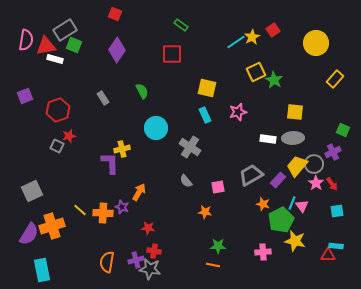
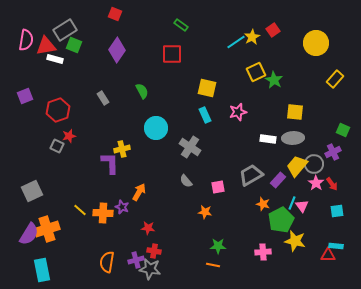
orange cross at (52, 226): moved 5 px left, 3 px down
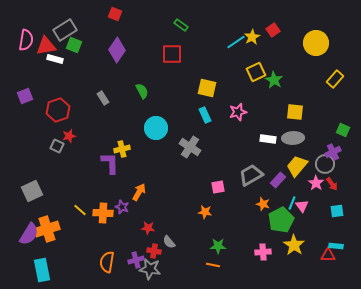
gray circle at (314, 164): moved 11 px right
gray semicircle at (186, 181): moved 17 px left, 61 px down
yellow star at (295, 241): moved 1 px left, 4 px down; rotated 20 degrees clockwise
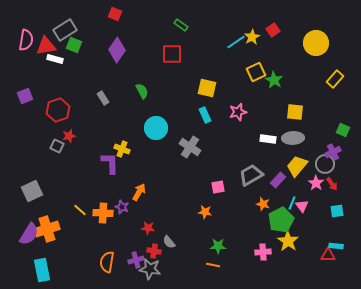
yellow cross at (122, 149): rotated 35 degrees clockwise
yellow star at (294, 245): moved 6 px left, 4 px up
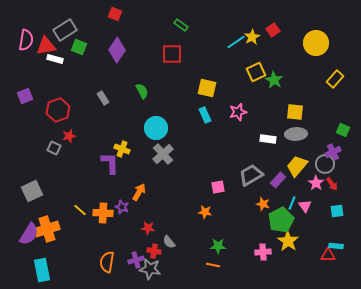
green square at (74, 45): moved 5 px right, 2 px down
gray ellipse at (293, 138): moved 3 px right, 4 px up
gray square at (57, 146): moved 3 px left, 2 px down
gray cross at (190, 147): moved 27 px left, 7 px down; rotated 15 degrees clockwise
pink triangle at (302, 206): moved 3 px right
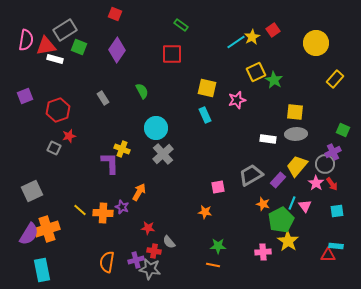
pink star at (238, 112): moved 1 px left, 12 px up
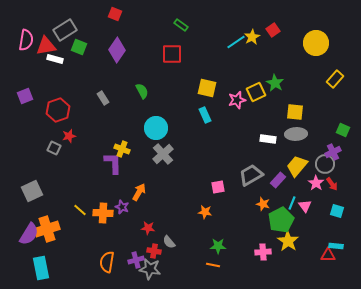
yellow square at (256, 72): moved 20 px down
green star at (274, 80): moved 1 px right, 3 px down
purple L-shape at (110, 163): moved 3 px right
cyan square at (337, 211): rotated 24 degrees clockwise
cyan rectangle at (42, 270): moved 1 px left, 2 px up
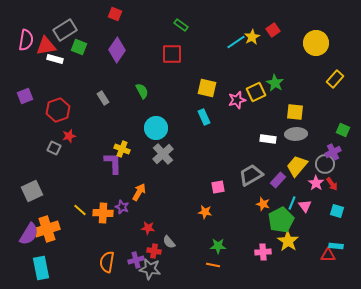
cyan rectangle at (205, 115): moved 1 px left, 2 px down
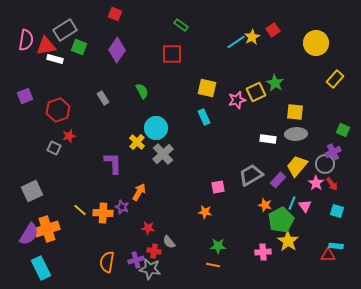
yellow cross at (122, 149): moved 15 px right, 7 px up; rotated 21 degrees clockwise
orange star at (263, 204): moved 2 px right, 1 px down
cyan rectangle at (41, 268): rotated 15 degrees counterclockwise
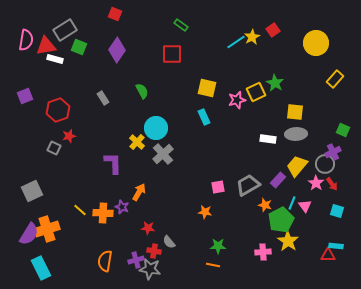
gray trapezoid at (251, 175): moved 3 px left, 10 px down
orange semicircle at (107, 262): moved 2 px left, 1 px up
